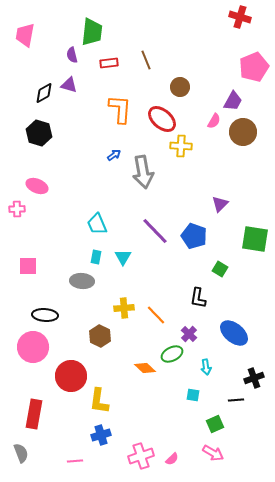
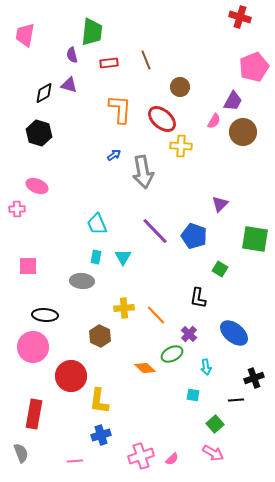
green square at (215, 424): rotated 18 degrees counterclockwise
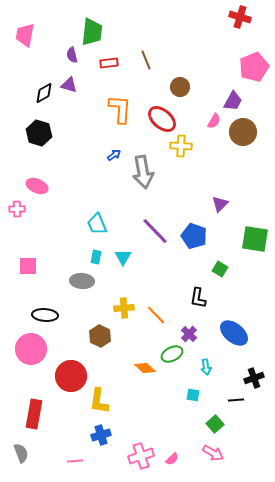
pink circle at (33, 347): moved 2 px left, 2 px down
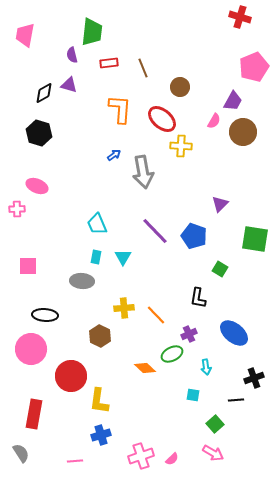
brown line at (146, 60): moved 3 px left, 8 px down
purple cross at (189, 334): rotated 21 degrees clockwise
gray semicircle at (21, 453): rotated 12 degrees counterclockwise
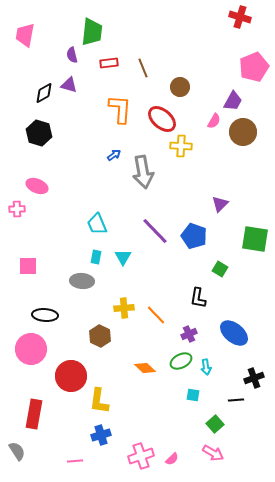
green ellipse at (172, 354): moved 9 px right, 7 px down
gray semicircle at (21, 453): moved 4 px left, 2 px up
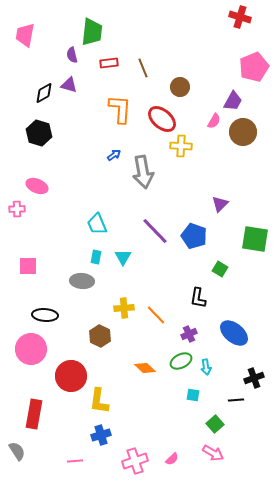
pink cross at (141, 456): moved 6 px left, 5 px down
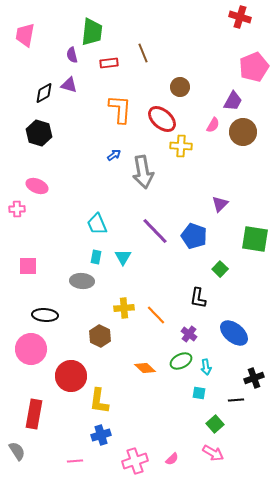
brown line at (143, 68): moved 15 px up
pink semicircle at (214, 121): moved 1 px left, 4 px down
green square at (220, 269): rotated 14 degrees clockwise
purple cross at (189, 334): rotated 28 degrees counterclockwise
cyan square at (193, 395): moved 6 px right, 2 px up
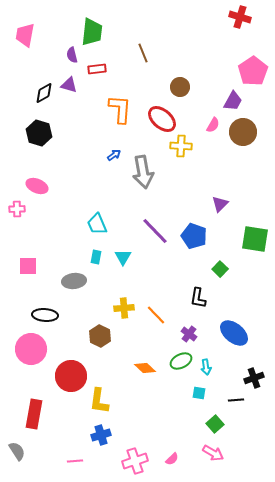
red rectangle at (109, 63): moved 12 px left, 6 px down
pink pentagon at (254, 67): moved 1 px left, 4 px down; rotated 12 degrees counterclockwise
gray ellipse at (82, 281): moved 8 px left; rotated 10 degrees counterclockwise
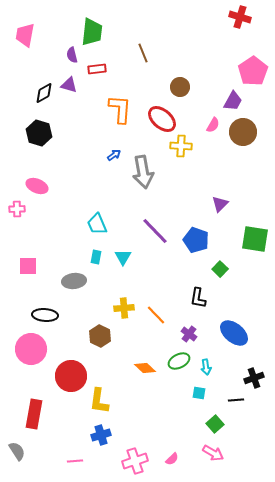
blue pentagon at (194, 236): moved 2 px right, 4 px down
green ellipse at (181, 361): moved 2 px left
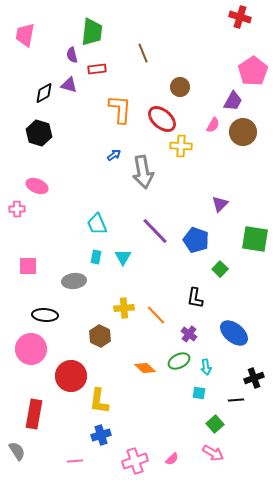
black L-shape at (198, 298): moved 3 px left
